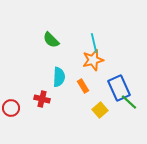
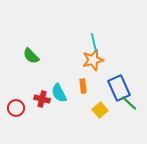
green semicircle: moved 20 px left, 16 px down
cyan semicircle: moved 16 px down; rotated 150 degrees clockwise
orange rectangle: rotated 24 degrees clockwise
green line: moved 1 px down
red circle: moved 5 px right
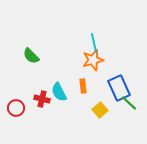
cyan semicircle: moved 1 px up
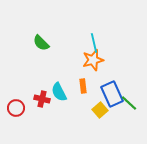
green semicircle: moved 10 px right, 13 px up
blue rectangle: moved 7 px left, 6 px down
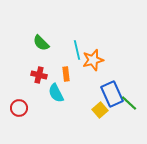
cyan line: moved 17 px left, 7 px down
orange rectangle: moved 17 px left, 12 px up
cyan semicircle: moved 3 px left, 1 px down
red cross: moved 3 px left, 24 px up
red circle: moved 3 px right
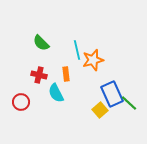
red circle: moved 2 px right, 6 px up
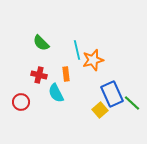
green line: moved 3 px right
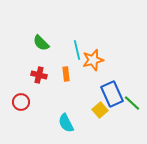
cyan semicircle: moved 10 px right, 30 px down
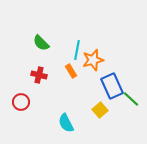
cyan line: rotated 24 degrees clockwise
orange rectangle: moved 5 px right, 3 px up; rotated 24 degrees counterclockwise
blue rectangle: moved 8 px up
green line: moved 1 px left, 4 px up
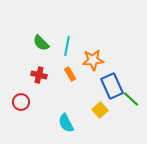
cyan line: moved 10 px left, 4 px up
orange star: rotated 10 degrees clockwise
orange rectangle: moved 1 px left, 3 px down
